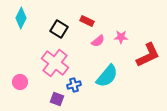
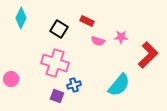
pink semicircle: rotated 56 degrees clockwise
red L-shape: rotated 20 degrees counterclockwise
pink cross: rotated 20 degrees counterclockwise
cyan semicircle: moved 12 px right, 9 px down
pink circle: moved 9 px left, 3 px up
purple square: moved 3 px up
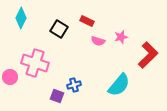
pink star: rotated 16 degrees counterclockwise
pink cross: moved 20 px left
pink circle: moved 1 px left, 2 px up
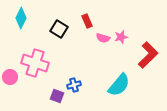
red rectangle: rotated 40 degrees clockwise
pink semicircle: moved 5 px right, 3 px up
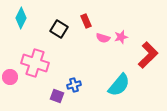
red rectangle: moved 1 px left
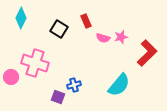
red L-shape: moved 1 px left, 2 px up
pink circle: moved 1 px right
purple square: moved 1 px right, 1 px down
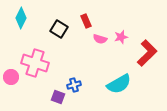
pink semicircle: moved 3 px left, 1 px down
cyan semicircle: moved 1 px up; rotated 20 degrees clockwise
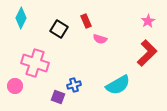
pink star: moved 27 px right, 16 px up; rotated 16 degrees counterclockwise
pink circle: moved 4 px right, 9 px down
cyan semicircle: moved 1 px left, 1 px down
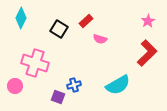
red rectangle: rotated 72 degrees clockwise
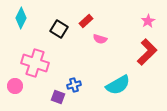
red L-shape: moved 1 px up
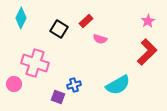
pink circle: moved 1 px left, 2 px up
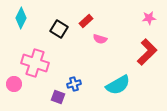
pink star: moved 1 px right, 3 px up; rotated 24 degrees clockwise
blue cross: moved 1 px up
